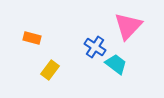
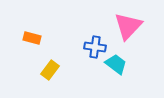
blue cross: rotated 25 degrees counterclockwise
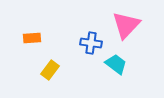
pink triangle: moved 2 px left, 1 px up
orange rectangle: rotated 18 degrees counterclockwise
blue cross: moved 4 px left, 4 px up
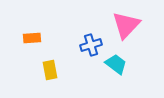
blue cross: moved 2 px down; rotated 25 degrees counterclockwise
yellow rectangle: rotated 48 degrees counterclockwise
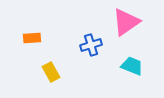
pink triangle: moved 3 px up; rotated 12 degrees clockwise
cyan trapezoid: moved 16 px right, 2 px down; rotated 15 degrees counterclockwise
yellow rectangle: moved 1 px right, 2 px down; rotated 18 degrees counterclockwise
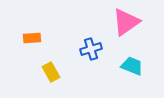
blue cross: moved 4 px down
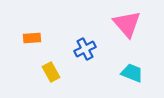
pink triangle: moved 1 px right, 2 px down; rotated 36 degrees counterclockwise
blue cross: moved 6 px left; rotated 10 degrees counterclockwise
cyan trapezoid: moved 7 px down
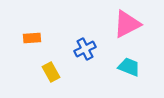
pink triangle: rotated 44 degrees clockwise
cyan trapezoid: moved 3 px left, 6 px up
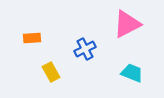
cyan trapezoid: moved 3 px right, 6 px down
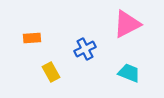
cyan trapezoid: moved 3 px left
